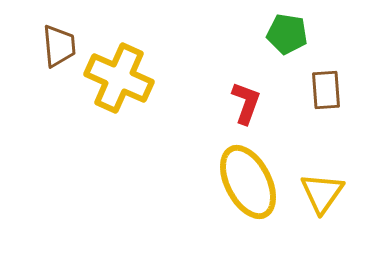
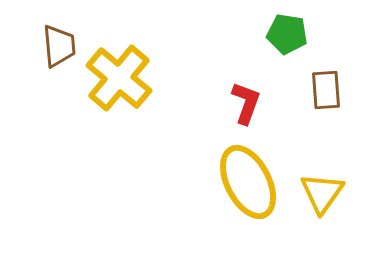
yellow cross: rotated 16 degrees clockwise
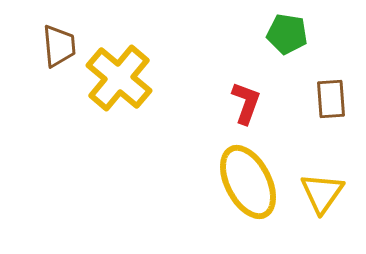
brown rectangle: moved 5 px right, 9 px down
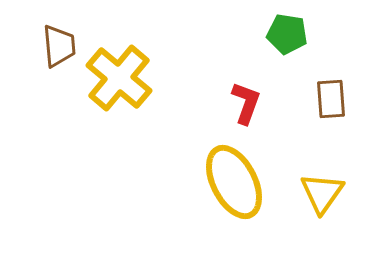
yellow ellipse: moved 14 px left
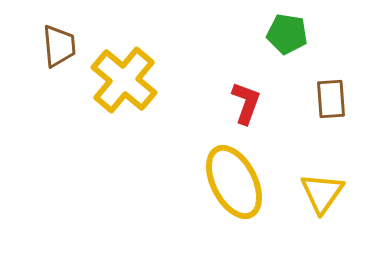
yellow cross: moved 5 px right, 2 px down
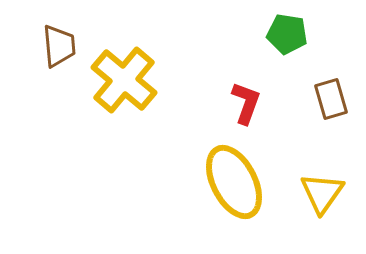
brown rectangle: rotated 12 degrees counterclockwise
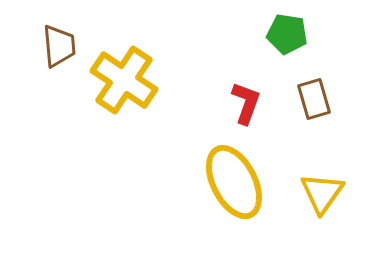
yellow cross: rotated 6 degrees counterclockwise
brown rectangle: moved 17 px left
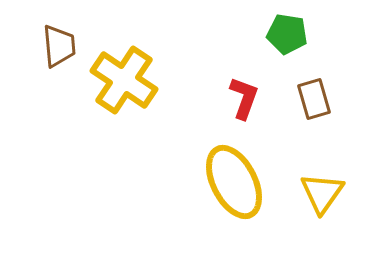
red L-shape: moved 2 px left, 5 px up
